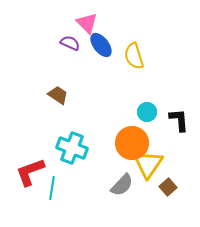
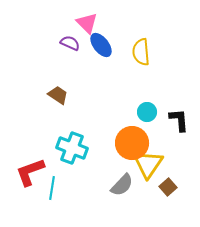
yellow semicircle: moved 7 px right, 4 px up; rotated 12 degrees clockwise
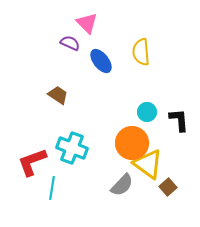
blue ellipse: moved 16 px down
yellow triangle: rotated 28 degrees counterclockwise
red L-shape: moved 2 px right, 10 px up
